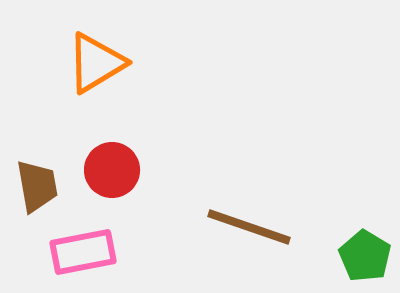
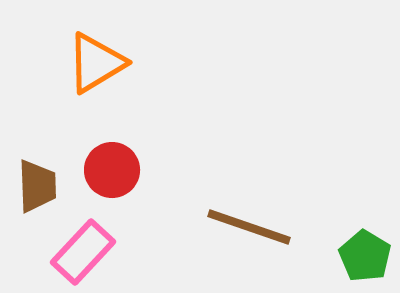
brown trapezoid: rotated 8 degrees clockwise
pink rectangle: rotated 36 degrees counterclockwise
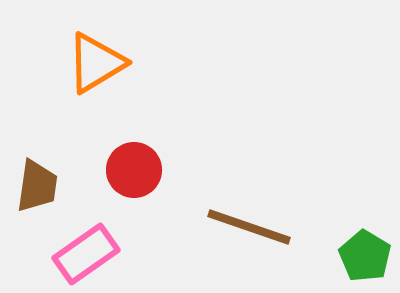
red circle: moved 22 px right
brown trapezoid: rotated 10 degrees clockwise
pink rectangle: moved 3 px right, 2 px down; rotated 12 degrees clockwise
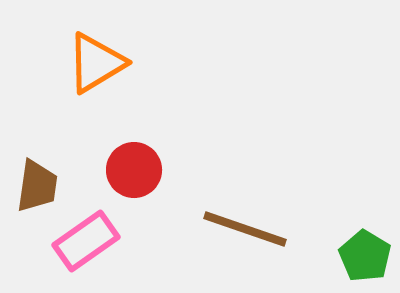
brown line: moved 4 px left, 2 px down
pink rectangle: moved 13 px up
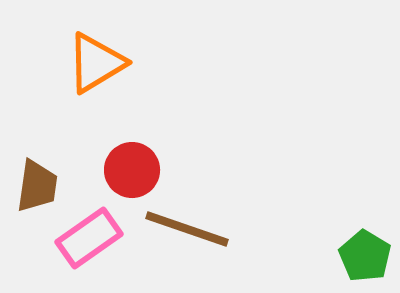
red circle: moved 2 px left
brown line: moved 58 px left
pink rectangle: moved 3 px right, 3 px up
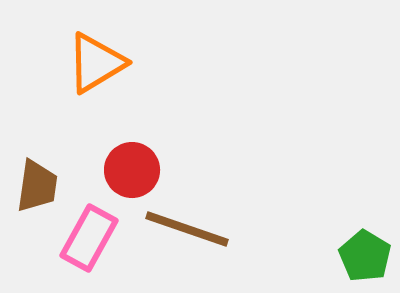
pink rectangle: rotated 26 degrees counterclockwise
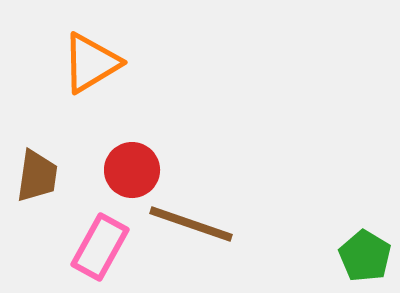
orange triangle: moved 5 px left
brown trapezoid: moved 10 px up
brown line: moved 4 px right, 5 px up
pink rectangle: moved 11 px right, 9 px down
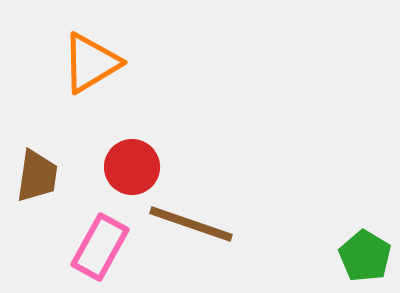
red circle: moved 3 px up
